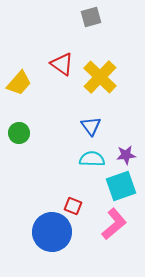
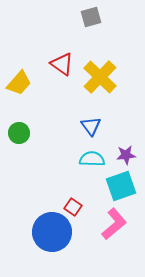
red square: moved 1 px down; rotated 12 degrees clockwise
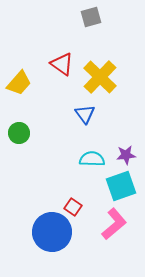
blue triangle: moved 6 px left, 12 px up
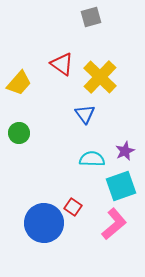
purple star: moved 1 px left, 4 px up; rotated 18 degrees counterclockwise
blue circle: moved 8 px left, 9 px up
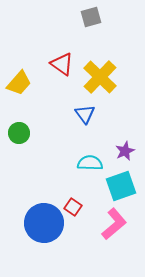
cyan semicircle: moved 2 px left, 4 px down
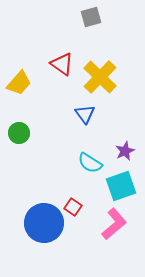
cyan semicircle: rotated 150 degrees counterclockwise
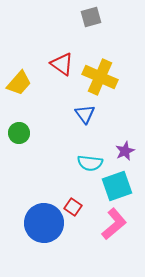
yellow cross: rotated 20 degrees counterclockwise
cyan semicircle: rotated 25 degrees counterclockwise
cyan square: moved 4 px left
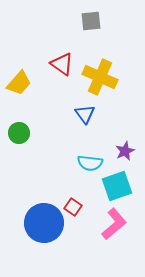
gray square: moved 4 px down; rotated 10 degrees clockwise
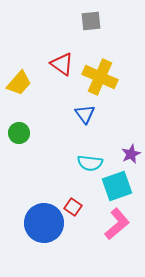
purple star: moved 6 px right, 3 px down
pink L-shape: moved 3 px right
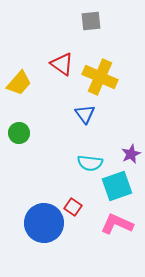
pink L-shape: rotated 116 degrees counterclockwise
